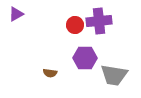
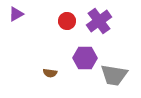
purple cross: rotated 30 degrees counterclockwise
red circle: moved 8 px left, 4 px up
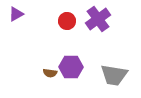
purple cross: moved 1 px left, 2 px up
purple hexagon: moved 14 px left, 9 px down
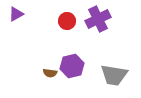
purple cross: rotated 10 degrees clockwise
purple hexagon: moved 1 px right, 1 px up; rotated 15 degrees counterclockwise
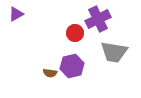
red circle: moved 8 px right, 12 px down
gray trapezoid: moved 23 px up
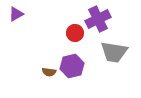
brown semicircle: moved 1 px left, 1 px up
